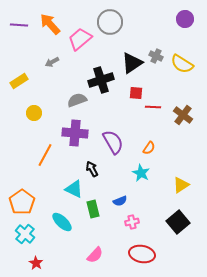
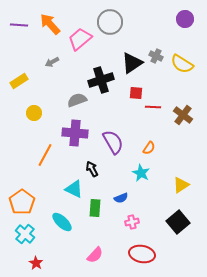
blue semicircle: moved 1 px right, 3 px up
green rectangle: moved 2 px right, 1 px up; rotated 18 degrees clockwise
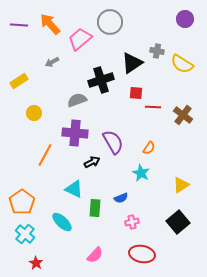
gray cross: moved 1 px right, 5 px up; rotated 16 degrees counterclockwise
black arrow: moved 7 px up; rotated 91 degrees clockwise
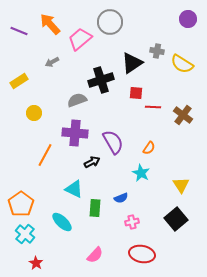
purple circle: moved 3 px right
purple line: moved 6 px down; rotated 18 degrees clockwise
yellow triangle: rotated 30 degrees counterclockwise
orange pentagon: moved 1 px left, 2 px down
black square: moved 2 px left, 3 px up
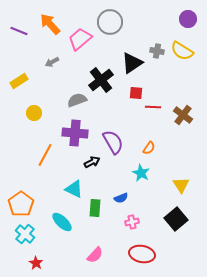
yellow semicircle: moved 13 px up
black cross: rotated 20 degrees counterclockwise
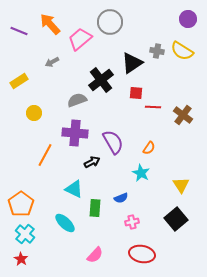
cyan ellipse: moved 3 px right, 1 px down
red star: moved 15 px left, 4 px up
